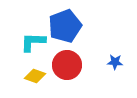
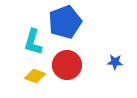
blue pentagon: moved 4 px up
cyan L-shape: rotated 76 degrees counterclockwise
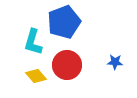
blue pentagon: moved 1 px left
yellow diamond: moved 1 px right; rotated 30 degrees clockwise
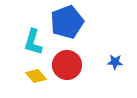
blue pentagon: moved 3 px right
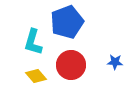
red circle: moved 4 px right
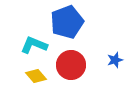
cyan L-shape: moved 1 px right, 3 px down; rotated 96 degrees clockwise
blue star: moved 2 px up; rotated 21 degrees counterclockwise
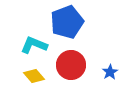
blue star: moved 5 px left, 12 px down; rotated 14 degrees counterclockwise
yellow diamond: moved 2 px left
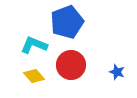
blue star: moved 7 px right; rotated 21 degrees counterclockwise
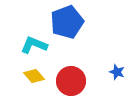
red circle: moved 16 px down
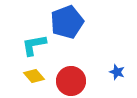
cyan L-shape: rotated 32 degrees counterclockwise
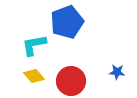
blue star: rotated 14 degrees counterclockwise
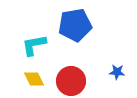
blue pentagon: moved 8 px right, 3 px down; rotated 12 degrees clockwise
yellow diamond: moved 3 px down; rotated 15 degrees clockwise
